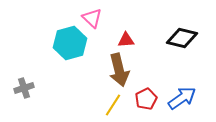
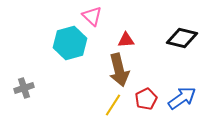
pink triangle: moved 2 px up
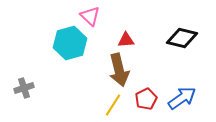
pink triangle: moved 2 px left
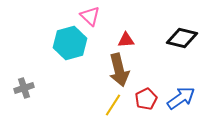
blue arrow: moved 1 px left
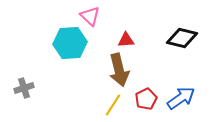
cyan hexagon: rotated 12 degrees clockwise
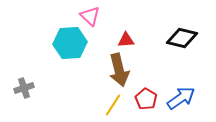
red pentagon: rotated 15 degrees counterclockwise
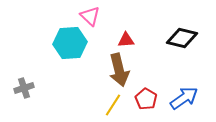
blue arrow: moved 3 px right
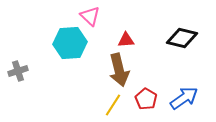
gray cross: moved 6 px left, 17 px up
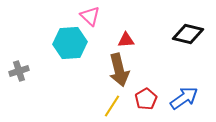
black diamond: moved 6 px right, 4 px up
gray cross: moved 1 px right
red pentagon: rotated 10 degrees clockwise
yellow line: moved 1 px left, 1 px down
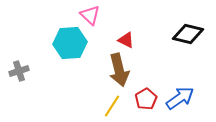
pink triangle: moved 1 px up
red triangle: rotated 30 degrees clockwise
blue arrow: moved 4 px left
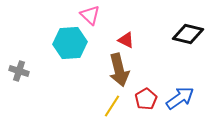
gray cross: rotated 36 degrees clockwise
